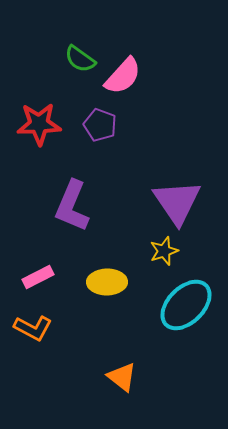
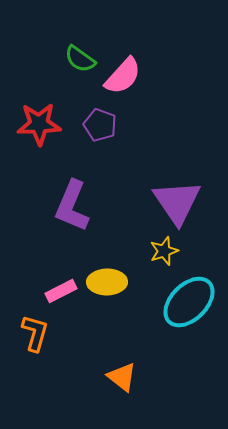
pink rectangle: moved 23 px right, 14 px down
cyan ellipse: moved 3 px right, 3 px up
orange L-shape: moved 2 px right, 5 px down; rotated 102 degrees counterclockwise
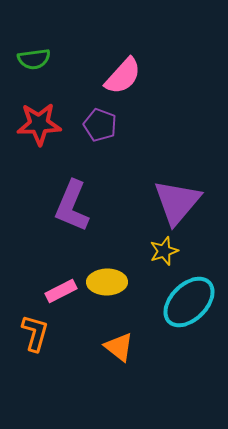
green semicircle: moved 46 px left; rotated 44 degrees counterclockwise
purple triangle: rotated 14 degrees clockwise
orange triangle: moved 3 px left, 30 px up
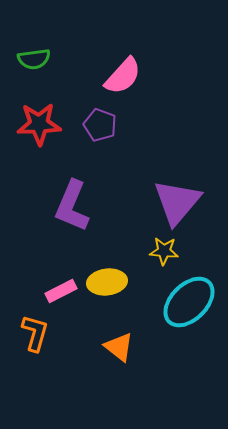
yellow star: rotated 24 degrees clockwise
yellow ellipse: rotated 6 degrees counterclockwise
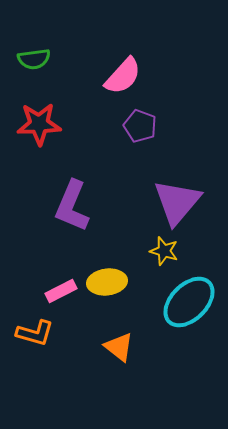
purple pentagon: moved 40 px right, 1 px down
yellow star: rotated 12 degrees clockwise
orange L-shape: rotated 90 degrees clockwise
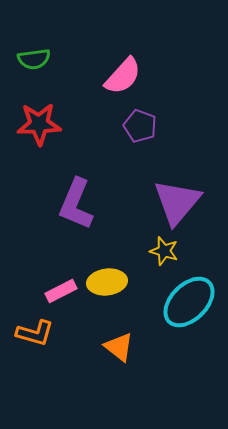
purple L-shape: moved 4 px right, 2 px up
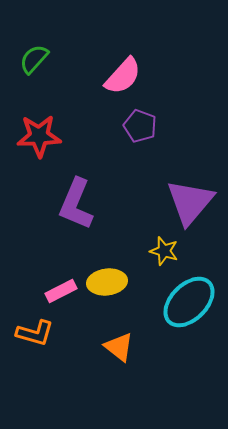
green semicircle: rotated 140 degrees clockwise
red star: moved 12 px down
purple triangle: moved 13 px right
